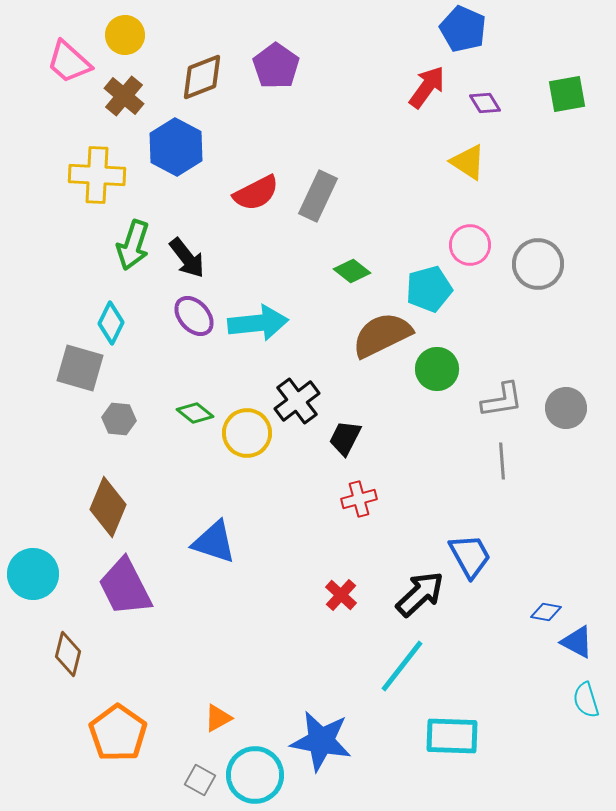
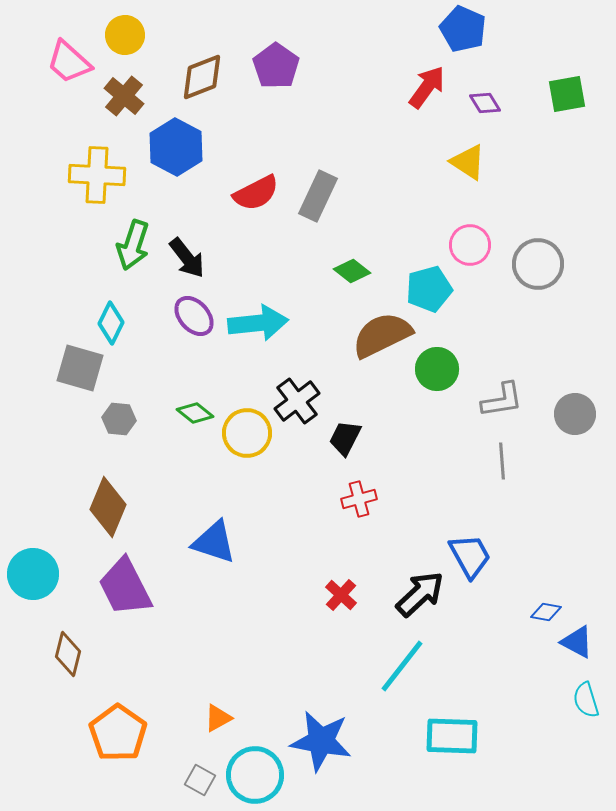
gray circle at (566, 408): moved 9 px right, 6 px down
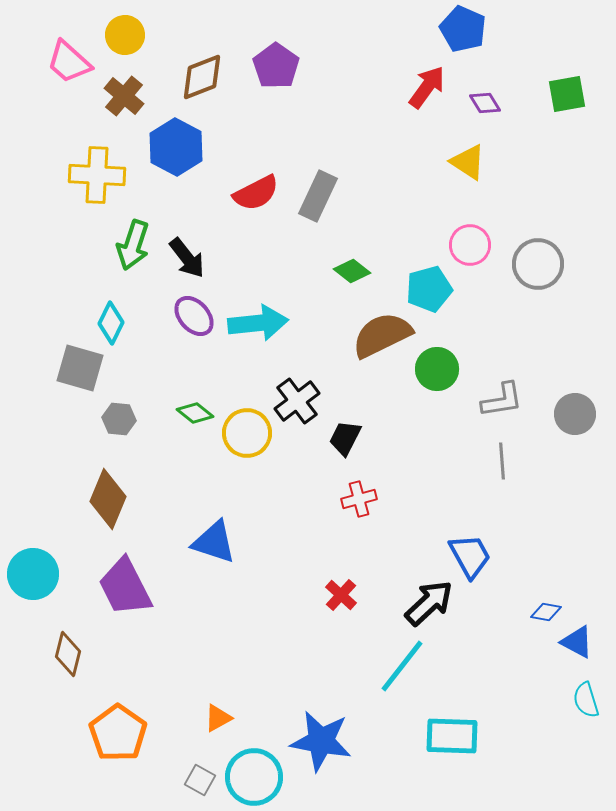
brown diamond at (108, 507): moved 8 px up
black arrow at (420, 594): moved 9 px right, 9 px down
cyan circle at (255, 775): moved 1 px left, 2 px down
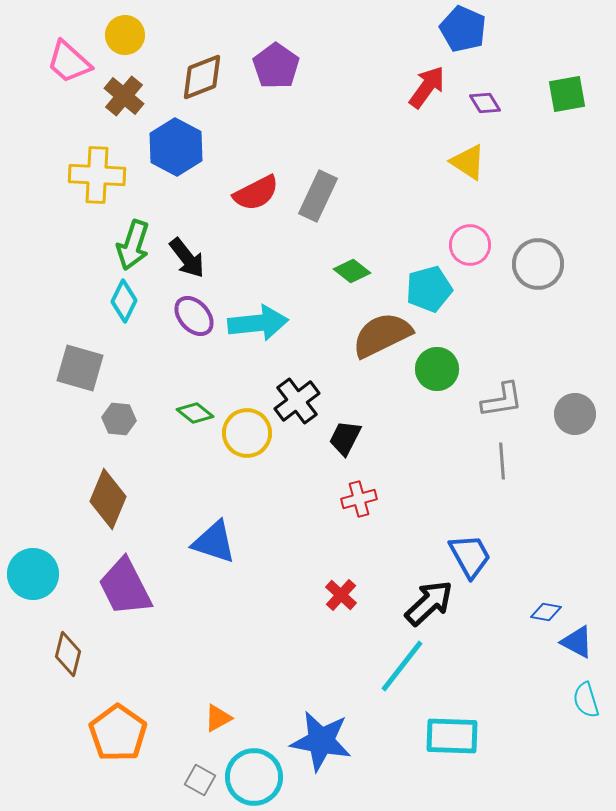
cyan diamond at (111, 323): moved 13 px right, 22 px up
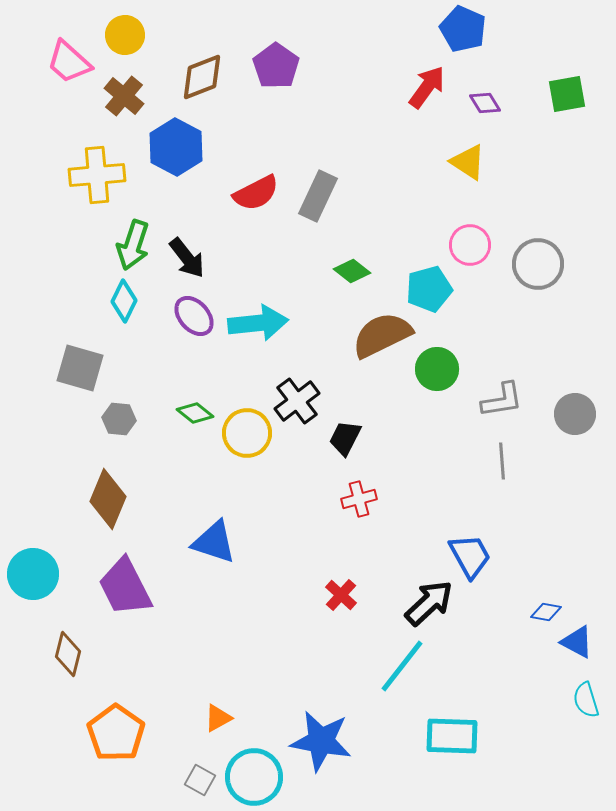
yellow cross at (97, 175): rotated 8 degrees counterclockwise
orange pentagon at (118, 733): moved 2 px left
